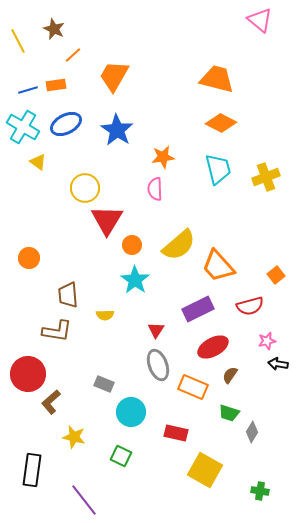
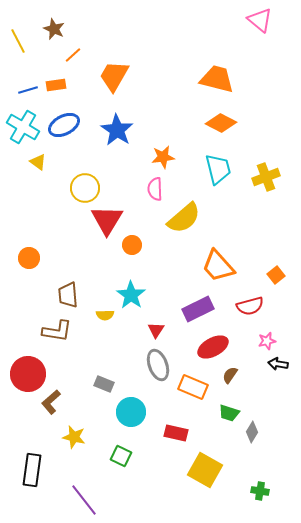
blue ellipse at (66, 124): moved 2 px left, 1 px down
yellow semicircle at (179, 245): moved 5 px right, 27 px up
cyan star at (135, 280): moved 4 px left, 15 px down
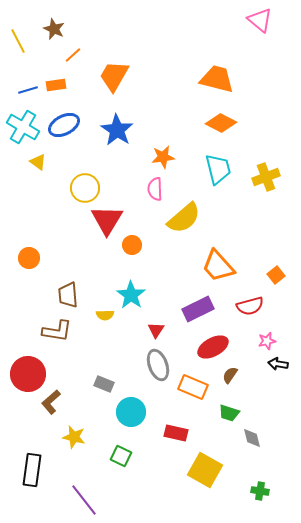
gray diamond at (252, 432): moved 6 px down; rotated 45 degrees counterclockwise
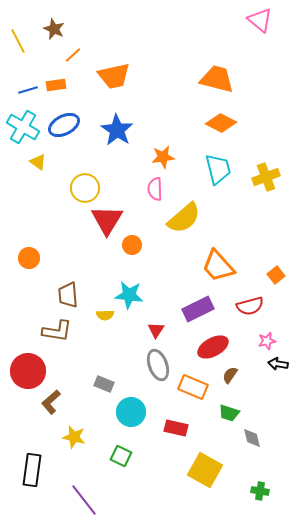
orange trapezoid at (114, 76): rotated 132 degrees counterclockwise
cyan star at (131, 295): moved 2 px left; rotated 28 degrees counterclockwise
red circle at (28, 374): moved 3 px up
red rectangle at (176, 433): moved 5 px up
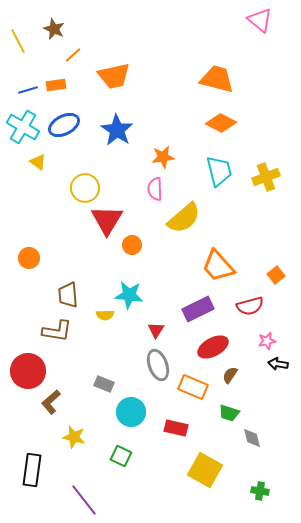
cyan trapezoid at (218, 169): moved 1 px right, 2 px down
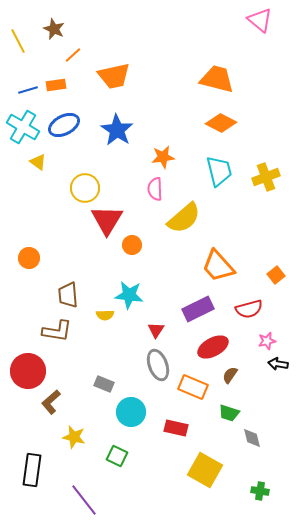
red semicircle at (250, 306): moved 1 px left, 3 px down
green square at (121, 456): moved 4 px left
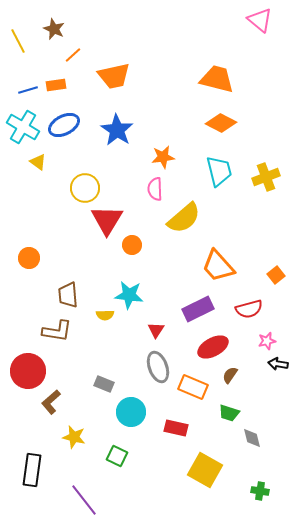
gray ellipse at (158, 365): moved 2 px down
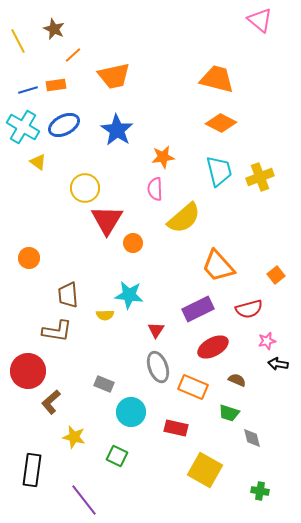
yellow cross at (266, 177): moved 6 px left
orange circle at (132, 245): moved 1 px right, 2 px up
brown semicircle at (230, 375): moved 7 px right, 5 px down; rotated 78 degrees clockwise
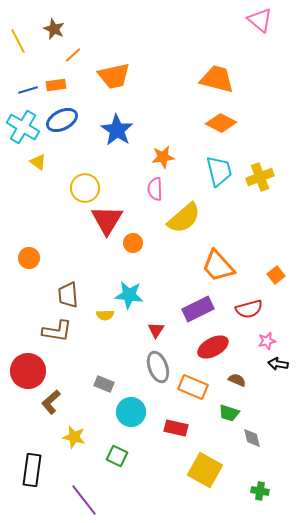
blue ellipse at (64, 125): moved 2 px left, 5 px up
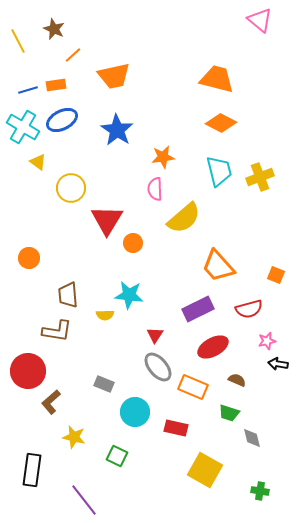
yellow circle at (85, 188): moved 14 px left
orange square at (276, 275): rotated 30 degrees counterclockwise
red triangle at (156, 330): moved 1 px left, 5 px down
gray ellipse at (158, 367): rotated 20 degrees counterclockwise
cyan circle at (131, 412): moved 4 px right
